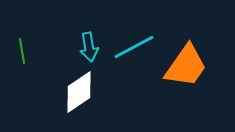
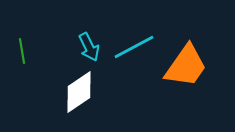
cyan arrow: rotated 16 degrees counterclockwise
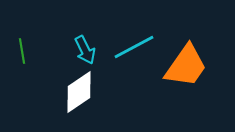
cyan arrow: moved 4 px left, 3 px down
